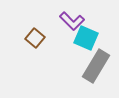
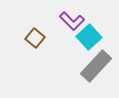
cyan square: moved 3 px right, 1 px up; rotated 25 degrees clockwise
gray rectangle: rotated 12 degrees clockwise
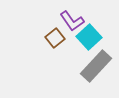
purple L-shape: rotated 10 degrees clockwise
brown square: moved 20 px right; rotated 12 degrees clockwise
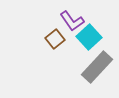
brown square: moved 1 px down
gray rectangle: moved 1 px right, 1 px down
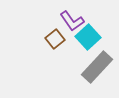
cyan square: moved 1 px left
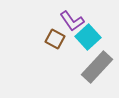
brown square: rotated 24 degrees counterclockwise
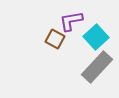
purple L-shape: moved 1 px left; rotated 115 degrees clockwise
cyan square: moved 8 px right
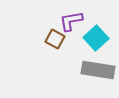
cyan square: moved 1 px down
gray rectangle: moved 1 px right, 3 px down; rotated 56 degrees clockwise
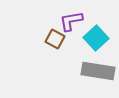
gray rectangle: moved 1 px down
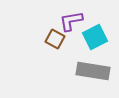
cyan square: moved 1 px left, 1 px up; rotated 15 degrees clockwise
gray rectangle: moved 5 px left
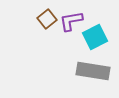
brown square: moved 8 px left, 20 px up; rotated 24 degrees clockwise
